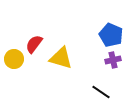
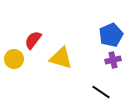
blue pentagon: rotated 25 degrees clockwise
red semicircle: moved 1 px left, 4 px up
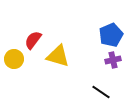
yellow triangle: moved 3 px left, 2 px up
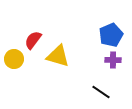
purple cross: rotated 14 degrees clockwise
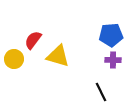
blue pentagon: rotated 20 degrees clockwise
black line: rotated 30 degrees clockwise
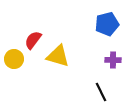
blue pentagon: moved 4 px left, 11 px up; rotated 10 degrees counterclockwise
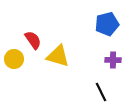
red semicircle: rotated 108 degrees clockwise
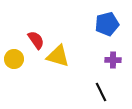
red semicircle: moved 3 px right
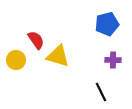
yellow circle: moved 2 px right, 1 px down
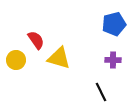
blue pentagon: moved 7 px right
yellow triangle: moved 1 px right, 2 px down
